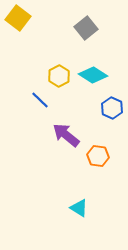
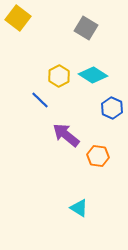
gray square: rotated 20 degrees counterclockwise
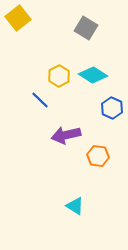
yellow square: rotated 15 degrees clockwise
purple arrow: rotated 52 degrees counterclockwise
cyan triangle: moved 4 px left, 2 px up
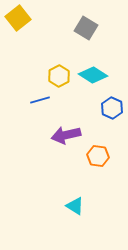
blue line: rotated 60 degrees counterclockwise
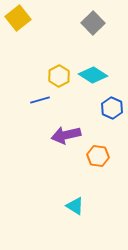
gray square: moved 7 px right, 5 px up; rotated 15 degrees clockwise
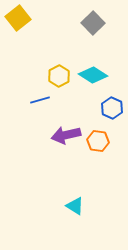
orange hexagon: moved 15 px up
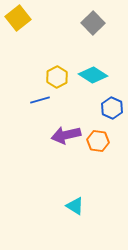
yellow hexagon: moved 2 px left, 1 px down
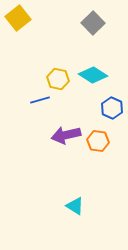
yellow hexagon: moved 1 px right, 2 px down; rotated 20 degrees counterclockwise
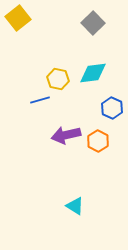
cyan diamond: moved 2 px up; rotated 40 degrees counterclockwise
orange hexagon: rotated 20 degrees clockwise
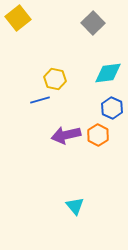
cyan diamond: moved 15 px right
yellow hexagon: moved 3 px left
orange hexagon: moved 6 px up
cyan triangle: rotated 18 degrees clockwise
